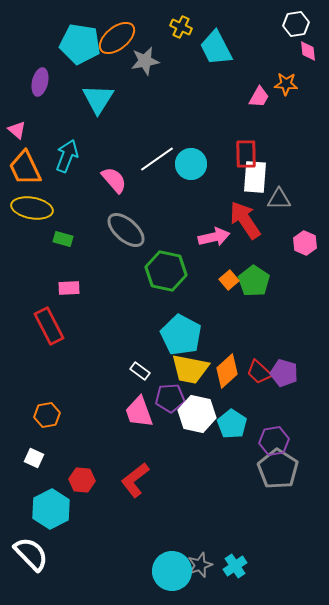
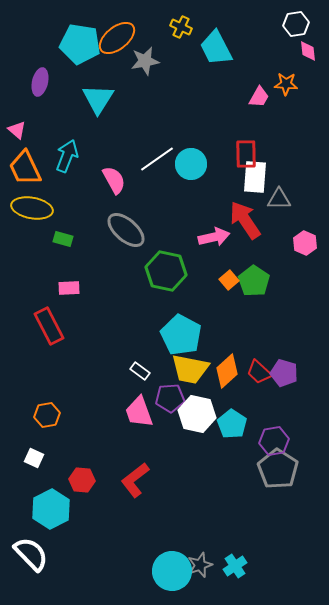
pink semicircle at (114, 180): rotated 12 degrees clockwise
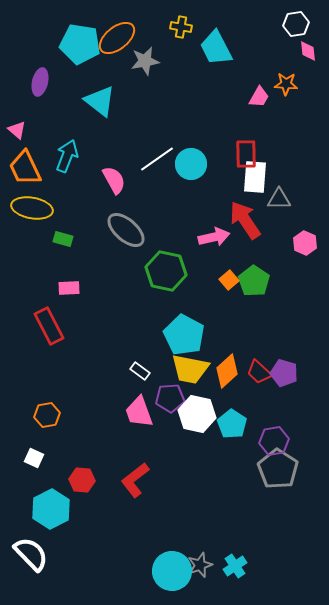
yellow cross at (181, 27): rotated 15 degrees counterclockwise
cyan triangle at (98, 99): moved 2 px right, 2 px down; rotated 24 degrees counterclockwise
cyan pentagon at (181, 335): moved 3 px right
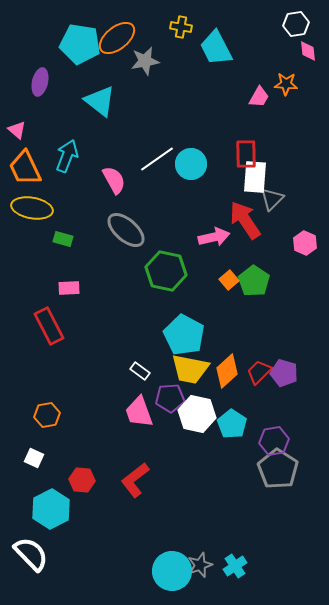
gray triangle at (279, 199): moved 7 px left; rotated 45 degrees counterclockwise
red trapezoid at (259, 372): rotated 92 degrees clockwise
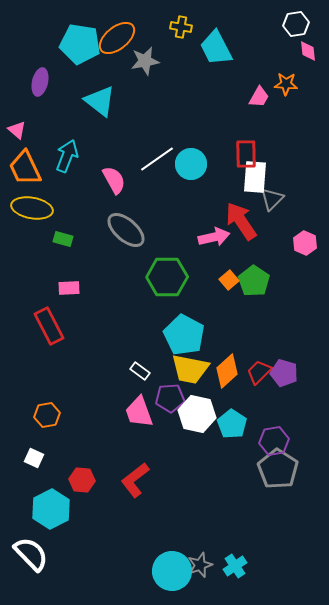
red arrow at (245, 220): moved 4 px left, 1 px down
green hexagon at (166, 271): moved 1 px right, 6 px down; rotated 12 degrees counterclockwise
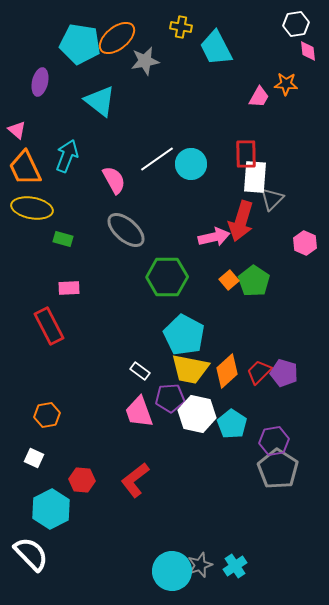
red arrow at (241, 221): rotated 129 degrees counterclockwise
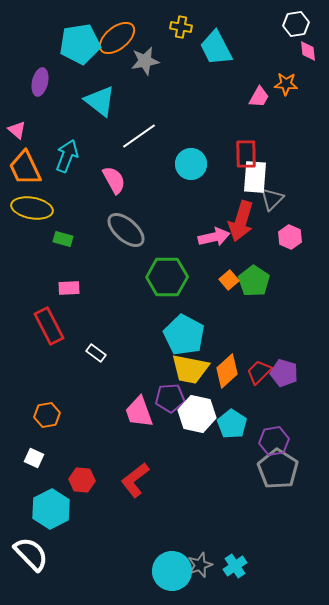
cyan pentagon at (80, 44): rotated 18 degrees counterclockwise
white line at (157, 159): moved 18 px left, 23 px up
pink hexagon at (305, 243): moved 15 px left, 6 px up
white rectangle at (140, 371): moved 44 px left, 18 px up
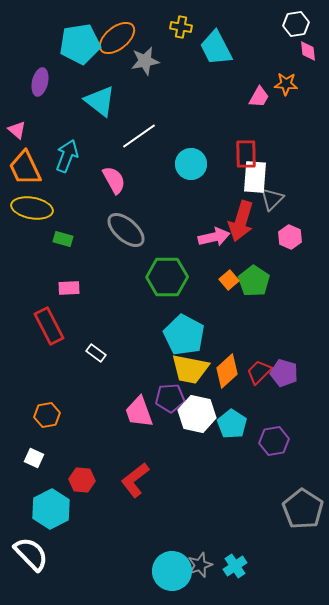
gray pentagon at (278, 469): moved 25 px right, 40 px down
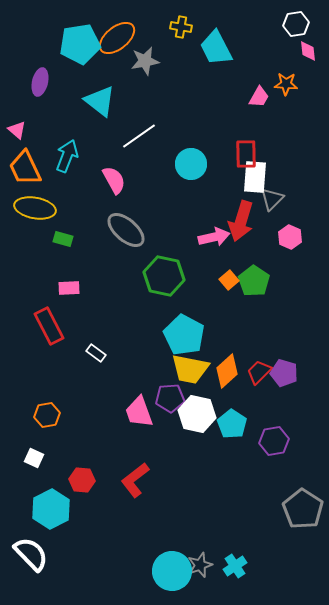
yellow ellipse at (32, 208): moved 3 px right
green hexagon at (167, 277): moved 3 px left, 1 px up; rotated 12 degrees clockwise
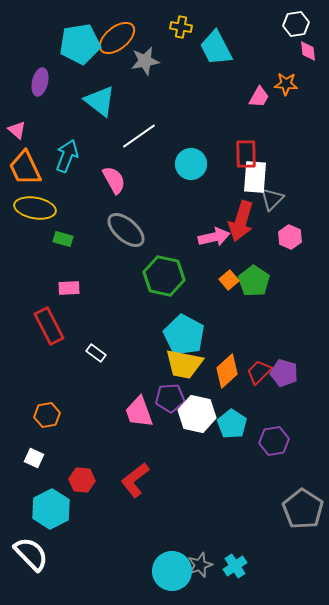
yellow trapezoid at (190, 369): moved 6 px left, 5 px up
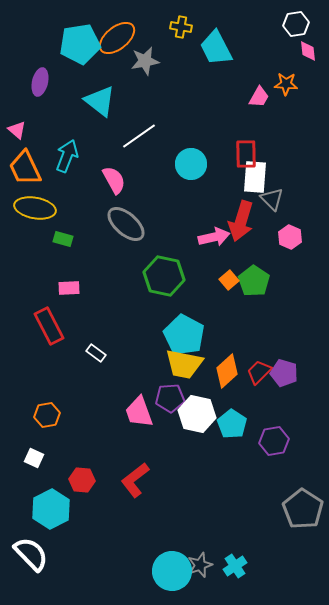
gray triangle at (272, 199): rotated 30 degrees counterclockwise
gray ellipse at (126, 230): moved 6 px up
